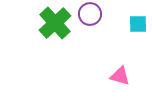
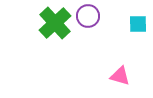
purple circle: moved 2 px left, 2 px down
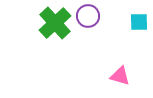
cyan square: moved 1 px right, 2 px up
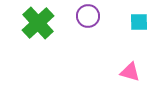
green cross: moved 17 px left
pink triangle: moved 10 px right, 4 px up
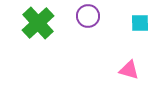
cyan square: moved 1 px right, 1 px down
pink triangle: moved 1 px left, 2 px up
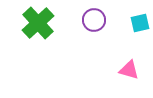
purple circle: moved 6 px right, 4 px down
cyan square: rotated 12 degrees counterclockwise
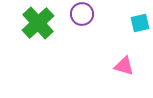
purple circle: moved 12 px left, 6 px up
pink triangle: moved 5 px left, 4 px up
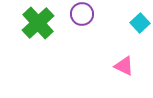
cyan square: rotated 30 degrees counterclockwise
pink triangle: rotated 10 degrees clockwise
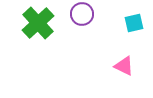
cyan square: moved 6 px left; rotated 30 degrees clockwise
